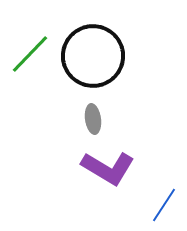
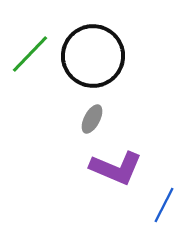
gray ellipse: moved 1 px left; rotated 36 degrees clockwise
purple L-shape: moved 8 px right; rotated 8 degrees counterclockwise
blue line: rotated 6 degrees counterclockwise
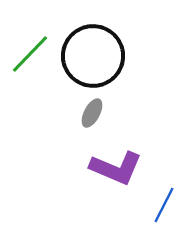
gray ellipse: moved 6 px up
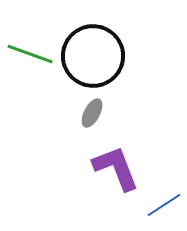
green line: rotated 66 degrees clockwise
purple L-shape: rotated 134 degrees counterclockwise
blue line: rotated 30 degrees clockwise
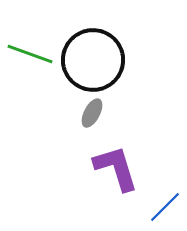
black circle: moved 4 px down
purple L-shape: rotated 4 degrees clockwise
blue line: moved 1 px right, 2 px down; rotated 12 degrees counterclockwise
